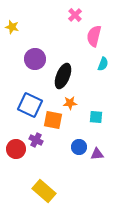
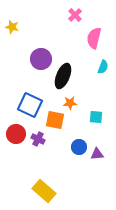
pink semicircle: moved 2 px down
purple circle: moved 6 px right
cyan semicircle: moved 3 px down
orange square: moved 2 px right
purple cross: moved 2 px right, 1 px up
red circle: moved 15 px up
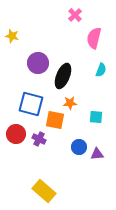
yellow star: moved 9 px down
purple circle: moved 3 px left, 4 px down
cyan semicircle: moved 2 px left, 3 px down
blue square: moved 1 px right, 1 px up; rotated 10 degrees counterclockwise
purple cross: moved 1 px right
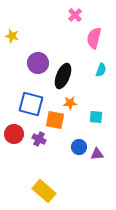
red circle: moved 2 px left
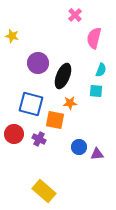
cyan square: moved 26 px up
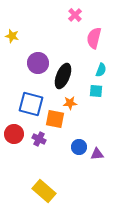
orange square: moved 1 px up
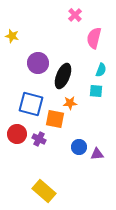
red circle: moved 3 px right
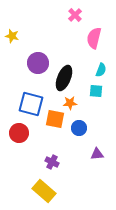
black ellipse: moved 1 px right, 2 px down
red circle: moved 2 px right, 1 px up
purple cross: moved 13 px right, 23 px down
blue circle: moved 19 px up
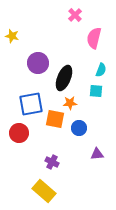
blue square: rotated 25 degrees counterclockwise
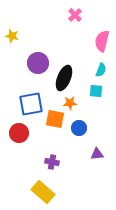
pink semicircle: moved 8 px right, 3 px down
purple cross: rotated 16 degrees counterclockwise
yellow rectangle: moved 1 px left, 1 px down
